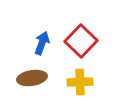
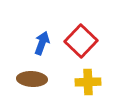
brown ellipse: moved 1 px down; rotated 12 degrees clockwise
yellow cross: moved 8 px right
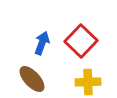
brown ellipse: rotated 44 degrees clockwise
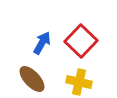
blue arrow: rotated 10 degrees clockwise
yellow cross: moved 9 px left; rotated 15 degrees clockwise
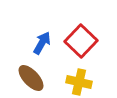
brown ellipse: moved 1 px left, 1 px up
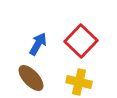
blue arrow: moved 4 px left, 1 px down
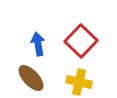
blue arrow: rotated 40 degrees counterclockwise
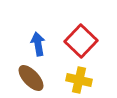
yellow cross: moved 2 px up
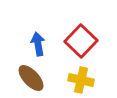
yellow cross: moved 2 px right
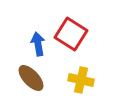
red square: moved 10 px left, 7 px up; rotated 12 degrees counterclockwise
